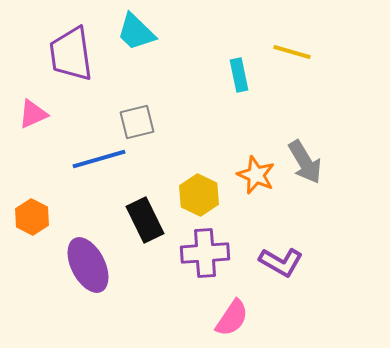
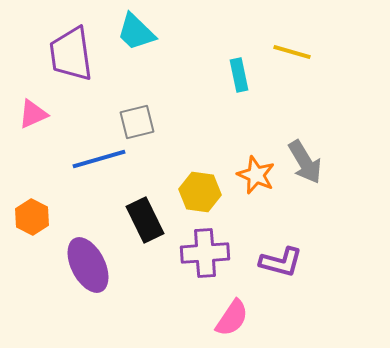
yellow hexagon: moved 1 px right, 3 px up; rotated 18 degrees counterclockwise
purple L-shape: rotated 15 degrees counterclockwise
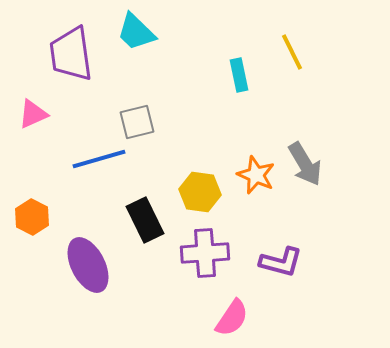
yellow line: rotated 48 degrees clockwise
gray arrow: moved 2 px down
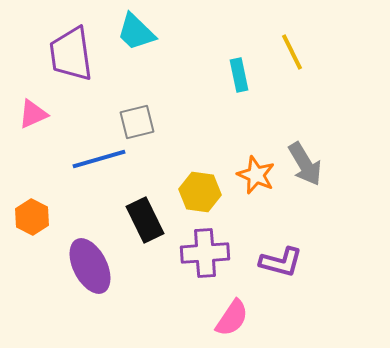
purple ellipse: moved 2 px right, 1 px down
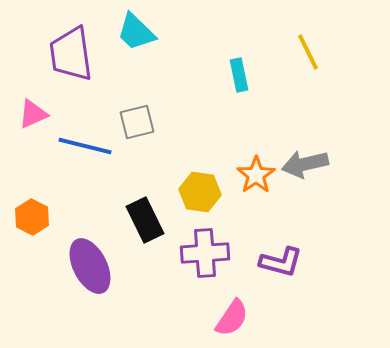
yellow line: moved 16 px right
blue line: moved 14 px left, 13 px up; rotated 30 degrees clockwise
gray arrow: rotated 108 degrees clockwise
orange star: rotated 15 degrees clockwise
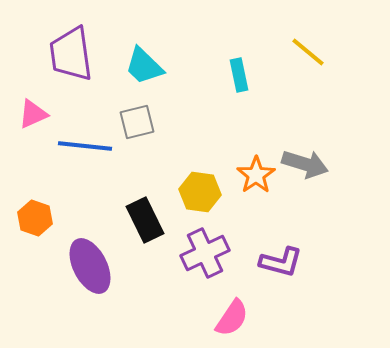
cyan trapezoid: moved 8 px right, 34 px down
yellow line: rotated 24 degrees counterclockwise
blue line: rotated 8 degrees counterclockwise
gray arrow: rotated 150 degrees counterclockwise
orange hexagon: moved 3 px right, 1 px down; rotated 8 degrees counterclockwise
purple cross: rotated 21 degrees counterclockwise
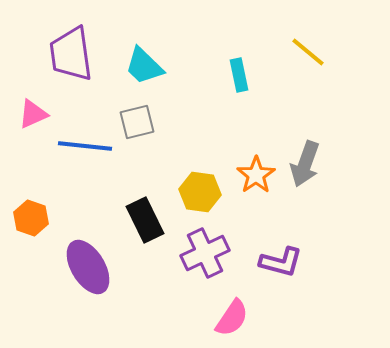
gray arrow: rotated 93 degrees clockwise
orange hexagon: moved 4 px left
purple ellipse: moved 2 px left, 1 px down; rotated 4 degrees counterclockwise
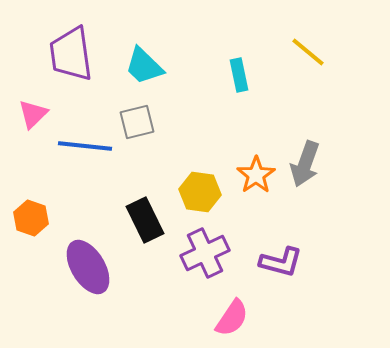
pink triangle: rotated 20 degrees counterclockwise
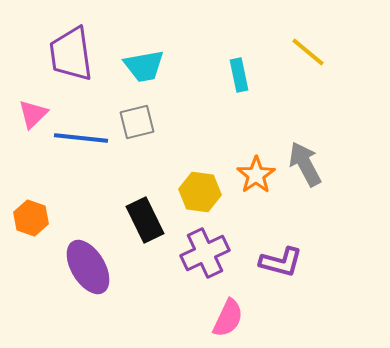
cyan trapezoid: rotated 54 degrees counterclockwise
blue line: moved 4 px left, 8 px up
gray arrow: rotated 132 degrees clockwise
pink semicircle: moved 4 px left; rotated 9 degrees counterclockwise
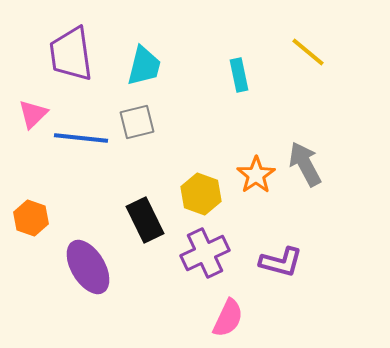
cyan trapezoid: rotated 66 degrees counterclockwise
yellow hexagon: moved 1 px right, 2 px down; rotated 12 degrees clockwise
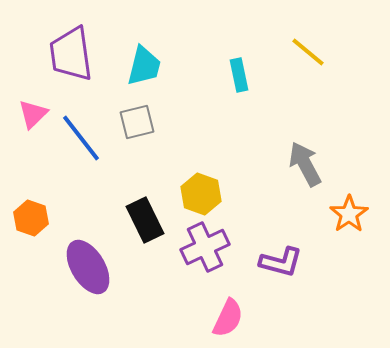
blue line: rotated 46 degrees clockwise
orange star: moved 93 px right, 39 px down
purple cross: moved 6 px up
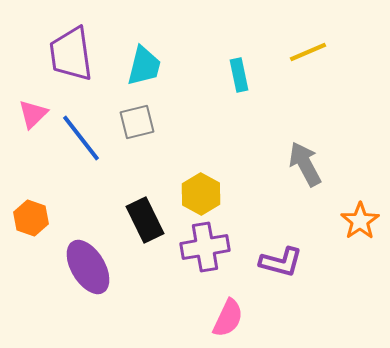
yellow line: rotated 63 degrees counterclockwise
yellow hexagon: rotated 9 degrees clockwise
orange star: moved 11 px right, 7 px down
purple cross: rotated 15 degrees clockwise
